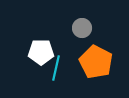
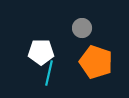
orange pentagon: rotated 8 degrees counterclockwise
cyan line: moved 7 px left, 5 px down
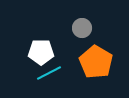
orange pentagon: rotated 12 degrees clockwise
cyan line: rotated 50 degrees clockwise
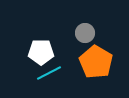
gray circle: moved 3 px right, 5 px down
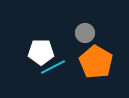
cyan line: moved 4 px right, 6 px up
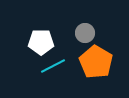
white pentagon: moved 10 px up
cyan line: moved 1 px up
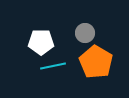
cyan line: rotated 15 degrees clockwise
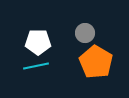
white pentagon: moved 3 px left
cyan line: moved 17 px left
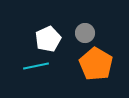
white pentagon: moved 10 px right, 3 px up; rotated 25 degrees counterclockwise
orange pentagon: moved 2 px down
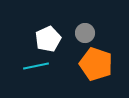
orange pentagon: rotated 12 degrees counterclockwise
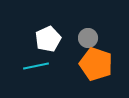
gray circle: moved 3 px right, 5 px down
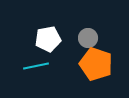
white pentagon: rotated 15 degrees clockwise
